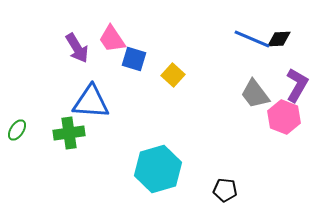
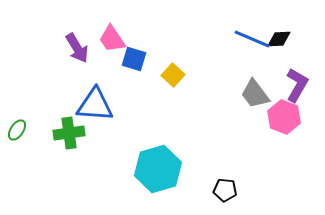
blue triangle: moved 4 px right, 3 px down
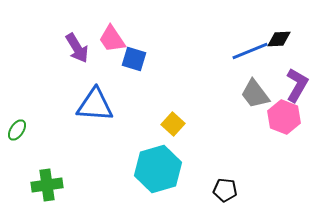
blue line: moved 2 px left, 12 px down; rotated 45 degrees counterclockwise
yellow square: moved 49 px down
green cross: moved 22 px left, 52 px down
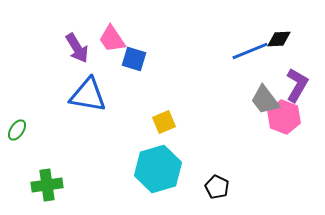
gray trapezoid: moved 10 px right, 6 px down
blue triangle: moved 7 px left, 10 px up; rotated 6 degrees clockwise
yellow square: moved 9 px left, 2 px up; rotated 25 degrees clockwise
black pentagon: moved 8 px left, 3 px up; rotated 20 degrees clockwise
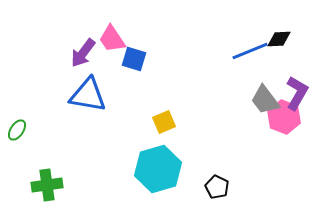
purple arrow: moved 6 px right, 5 px down; rotated 68 degrees clockwise
purple L-shape: moved 8 px down
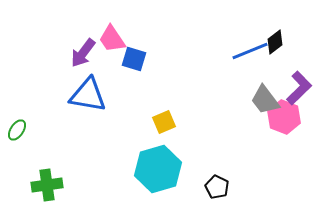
black diamond: moved 4 px left, 3 px down; rotated 35 degrees counterclockwise
purple L-shape: moved 2 px right, 5 px up; rotated 16 degrees clockwise
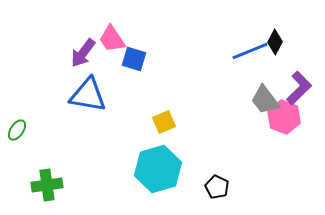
black diamond: rotated 25 degrees counterclockwise
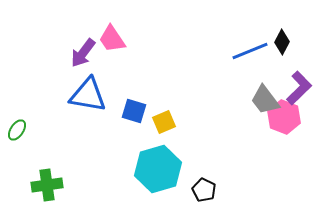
black diamond: moved 7 px right
blue square: moved 52 px down
black pentagon: moved 13 px left, 3 px down
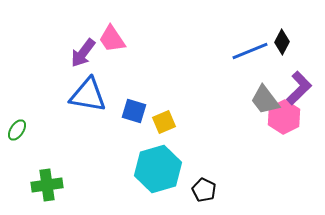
pink hexagon: rotated 12 degrees clockwise
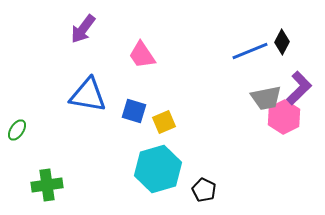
pink trapezoid: moved 30 px right, 16 px down
purple arrow: moved 24 px up
gray trapezoid: moved 1 px right, 2 px up; rotated 64 degrees counterclockwise
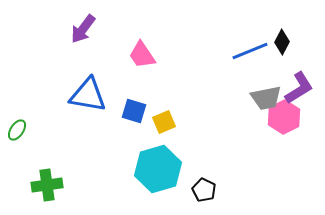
purple L-shape: rotated 12 degrees clockwise
